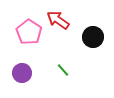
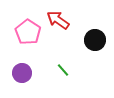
pink pentagon: moved 1 px left
black circle: moved 2 px right, 3 px down
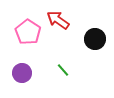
black circle: moved 1 px up
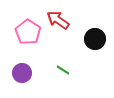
green line: rotated 16 degrees counterclockwise
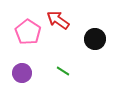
green line: moved 1 px down
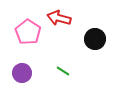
red arrow: moved 1 px right, 2 px up; rotated 20 degrees counterclockwise
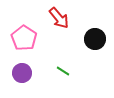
red arrow: rotated 145 degrees counterclockwise
pink pentagon: moved 4 px left, 6 px down
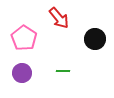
green line: rotated 32 degrees counterclockwise
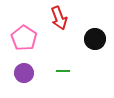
red arrow: rotated 20 degrees clockwise
purple circle: moved 2 px right
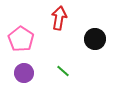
red arrow: rotated 150 degrees counterclockwise
pink pentagon: moved 3 px left, 1 px down
green line: rotated 40 degrees clockwise
